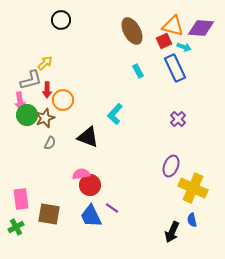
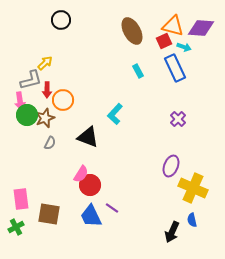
pink semicircle: rotated 132 degrees clockwise
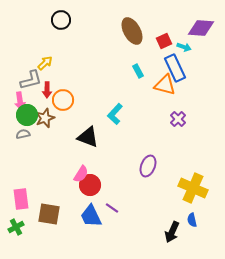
orange triangle: moved 8 px left, 59 px down
gray semicircle: moved 27 px left, 9 px up; rotated 128 degrees counterclockwise
purple ellipse: moved 23 px left
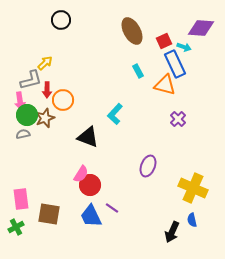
blue rectangle: moved 4 px up
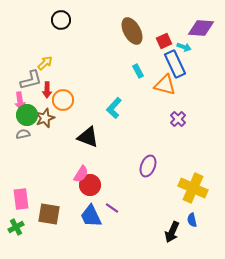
cyan L-shape: moved 1 px left, 6 px up
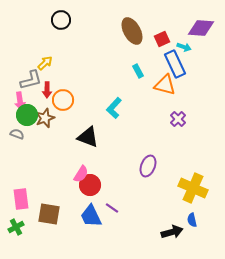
red square: moved 2 px left, 2 px up
gray semicircle: moved 6 px left; rotated 32 degrees clockwise
black arrow: rotated 130 degrees counterclockwise
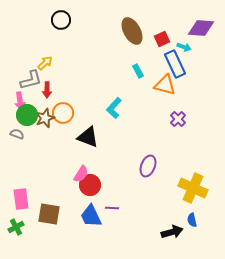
orange circle: moved 13 px down
purple line: rotated 32 degrees counterclockwise
